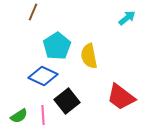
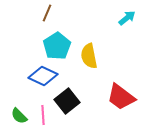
brown line: moved 14 px right, 1 px down
green semicircle: rotated 78 degrees clockwise
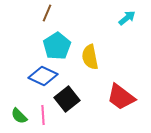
yellow semicircle: moved 1 px right, 1 px down
black square: moved 2 px up
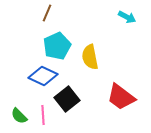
cyan arrow: moved 1 px up; rotated 66 degrees clockwise
cyan pentagon: rotated 8 degrees clockwise
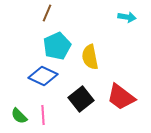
cyan arrow: rotated 18 degrees counterclockwise
black square: moved 14 px right
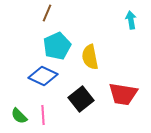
cyan arrow: moved 4 px right, 3 px down; rotated 108 degrees counterclockwise
red trapezoid: moved 2 px right, 3 px up; rotated 28 degrees counterclockwise
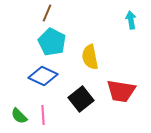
cyan pentagon: moved 5 px left, 4 px up; rotated 20 degrees counterclockwise
red trapezoid: moved 2 px left, 3 px up
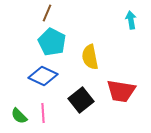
black square: moved 1 px down
pink line: moved 2 px up
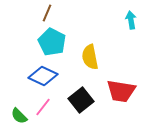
pink line: moved 6 px up; rotated 42 degrees clockwise
